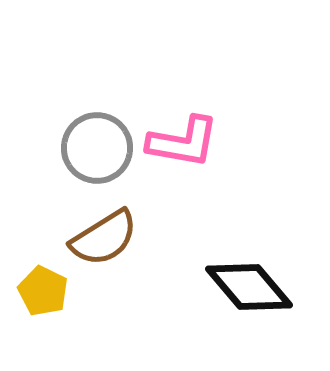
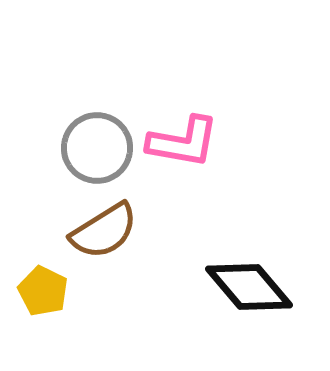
brown semicircle: moved 7 px up
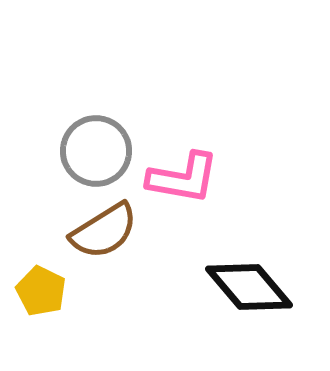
pink L-shape: moved 36 px down
gray circle: moved 1 px left, 3 px down
yellow pentagon: moved 2 px left
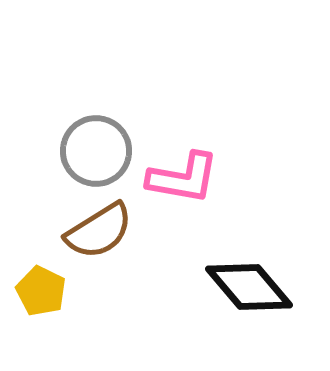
brown semicircle: moved 5 px left
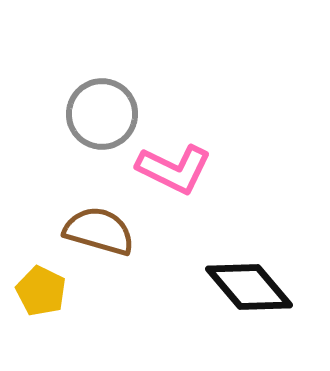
gray circle: moved 6 px right, 37 px up
pink L-shape: moved 9 px left, 9 px up; rotated 16 degrees clockwise
brown semicircle: rotated 132 degrees counterclockwise
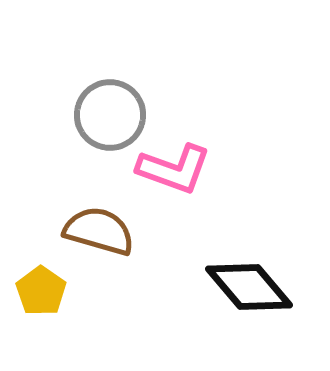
gray circle: moved 8 px right, 1 px down
pink L-shape: rotated 6 degrees counterclockwise
yellow pentagon: rotated 9 degrees clockwise
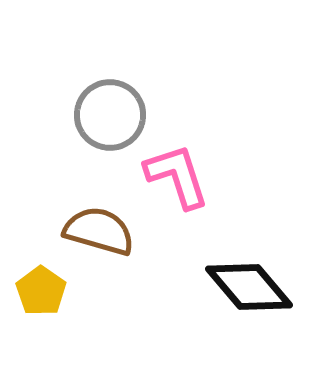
pink L-shape: moved 3 px right, 7 px down; rotated 128 degrees counterclockwise
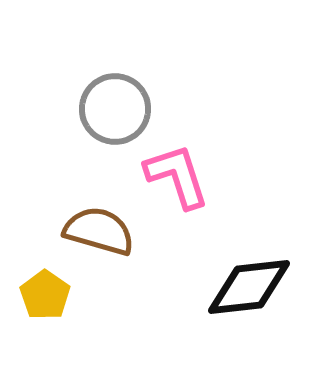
gray circle: moved 5 px right, 6 px up
black diamond: rotated 56 degrees counterclockwise
yellow pentagon: moved 4 px right, 4 px down
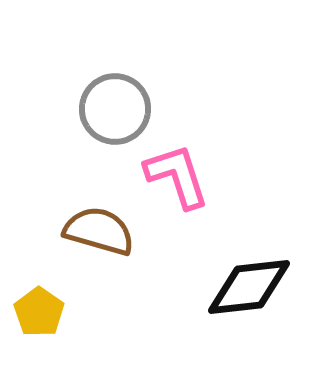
yellow pentagon: moved 6 px left, 17 px down
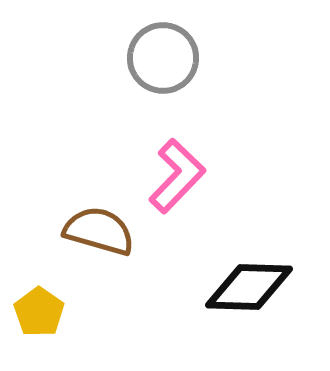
gray circle: moved 48 px right, 51 px up
pink L-shape: rotated 62 degrees clockwise
black diamond: rotated 8 degrees clockwise
